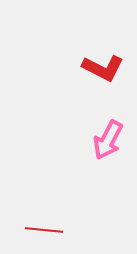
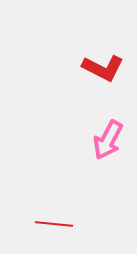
red line: moved 10 px right, 6 px up
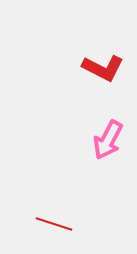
red line: rotated 12 degrees clockwise
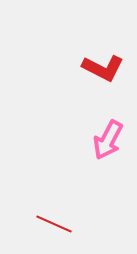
red line: rotated 6 degrees clockwise
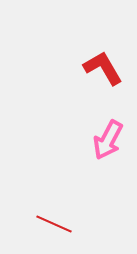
red L-shape: rotated 147 degrees counterclockwise
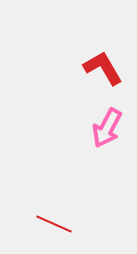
pink arrow: moved 1 px left, 12 px up
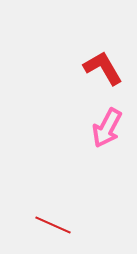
red line: moved 1 px left, 1 px down
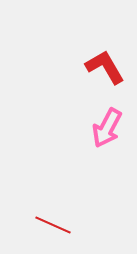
red L-shape: moved 2 px right, 1 px up
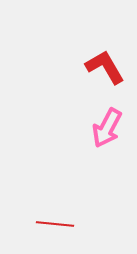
red line: moved 2 px right, 1 px up; rotated 18 degrees counterclockwise
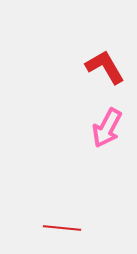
red line: moved 7 px right, 4 px down
